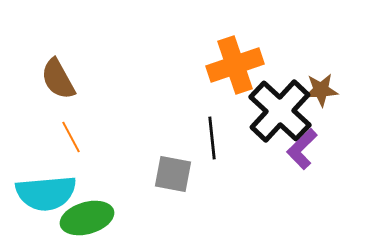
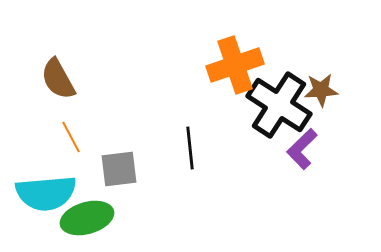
black cross: moved 1 px left, 6 px up; rotated 10 degrees counterclockwise
black line: moved 22 px left, 10 px down
gray square: moved 54 px left, 5 px up; rotated 18 degrees counterclockwise
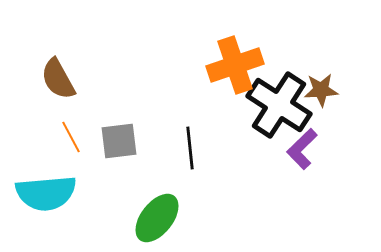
gray square: moved 28 px up
green ellipse: moved 70 px right; rotated 36 degrees counterclockwise
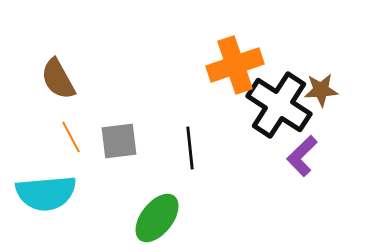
purple L-shape: moved 7 px down
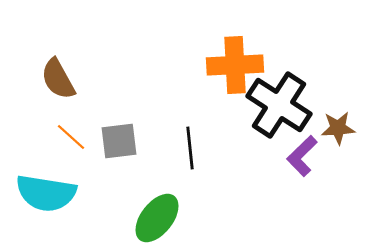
orange cross: rotated 16 degrees clockwise
brown star: moved 17 px right, 38 px down
orange line: rotated 20 degrees counterclockwise
cyan semicircle: rotated 14 degrees clockwise
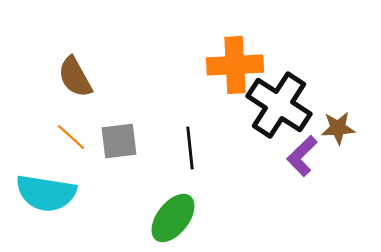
brown semicircle: moved 17 px right, 2 px up
green ellipse: moved 16 px right
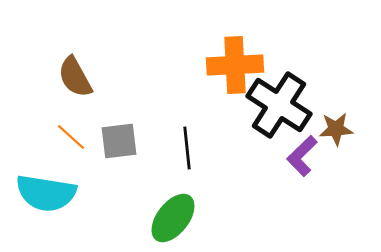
brown star: moved 2 px left, 1 px down
black line: moved 3 px left
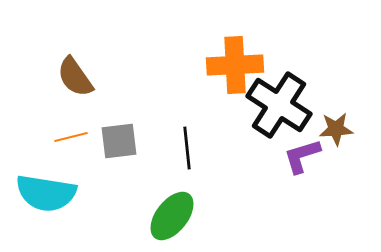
brown semicircle: rotated 6 degrees counterclockwise
orange line: rotated 56 degrees counterclockwise
purple L-shape: rotated 27 degrees clockwise
green ellipse: moved 1 px left, 2 px up
